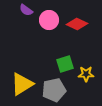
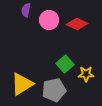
purple semicircle: rotated 64 degrees clockwise
green square: rotated 24 degrees counterclockwise
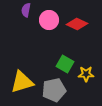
green square: rotated 18 degrees counterclockwise
yellow triangle: moved 2 px up; rotated 15 degrees clockwise
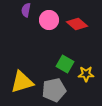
red diamond: rotated 15 degrees clockwise
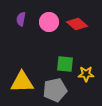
purple semicircle: moved 5 px left, 9 px down
pink circle: moved 2 px down
green square: rotated 24 degrees counterclockwise
yellow triangle: rotated 15 degrees clockwise
gray pentagon: moved 1 px right
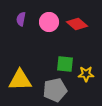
yellow triangle: moved 2 px left, 2 px up
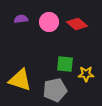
purple semicircle: rotated 72 degrees clockwise
yellow triangle: rotated 20 degrees clockwise
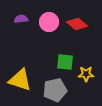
green square: moved 2 px up
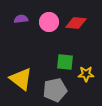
red diamond: moved 1 px left, 1 px up; rotated 35 degrees counterclockwise
yellow triangle: moved 1 px right, 1 px up; rotated 20 degrees clockwise
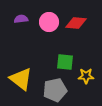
yellow star: moved 2 px down
